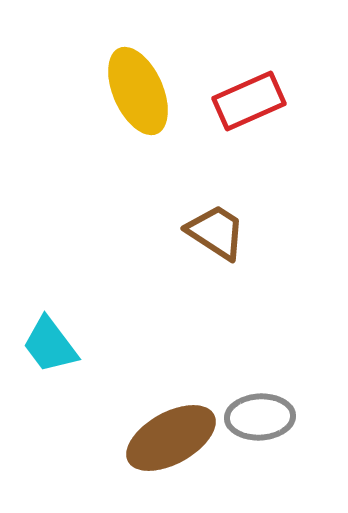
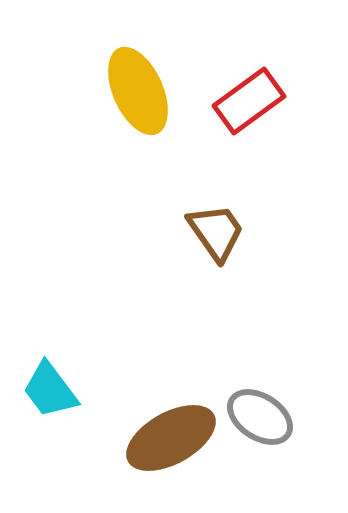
red rectangle: rotated 12 degrees counterclockwise
brown trapezoid: rotated 22 degrees clockwise
cyan trapezoid: moved 45 px down
gray ellipse: rotated 36 degrees clockwise
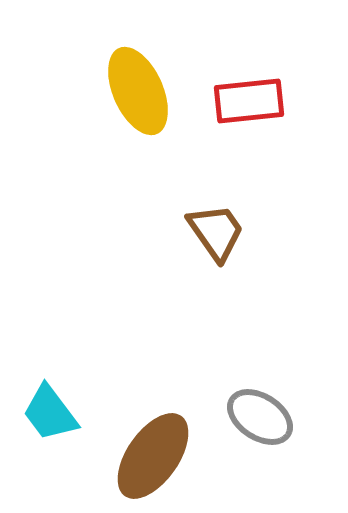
red rectangle: rotated 30 degrees clockwise
cyan trapezoid: moved 23 px down
brown ellipse: moved 18 px left, 18 px down; rotated 26 degrees counterclockwise
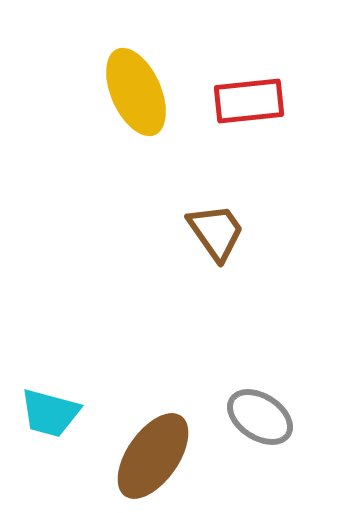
yellow ellipse: moved 2 px left, 1 px down
cyan trapezoid: rotated 38 degrees counterclockwise
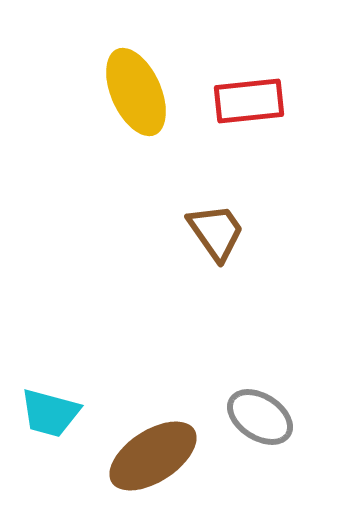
brown ellipse: rotated 22 degrees clockwise
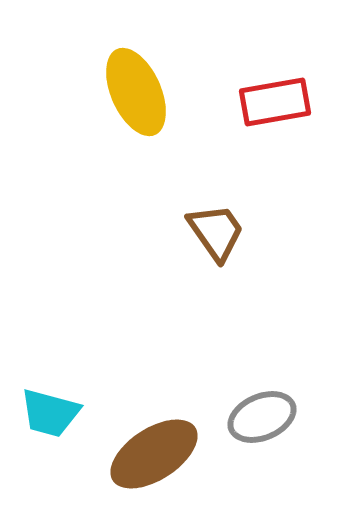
red rectangle: moved 26 px right, 1 px down; rotated 4 degrees counterclockwise
gray ellipse: moved 2 px right; rotated 56 degrees counterclockwise
brown ellipse: moved 1 px right, 2 px up
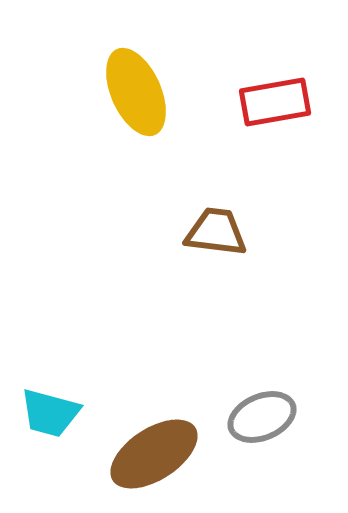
brown trapezoid: rotated 48 degrees counterclockwise
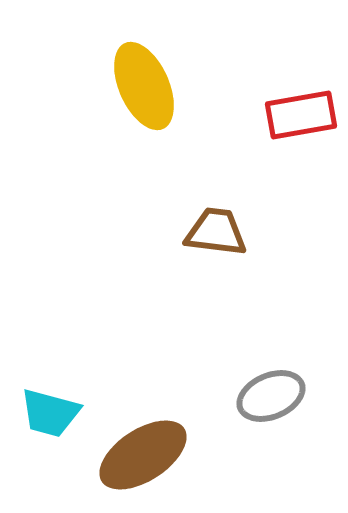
yellow ellipse: moved 8 px right, 6 px up
red rectangle: moved 26 px right, 13 px down
gray ellipse: moved 9 px right, 21 px up
brown ellipse: moved 11 px left, 1 px down
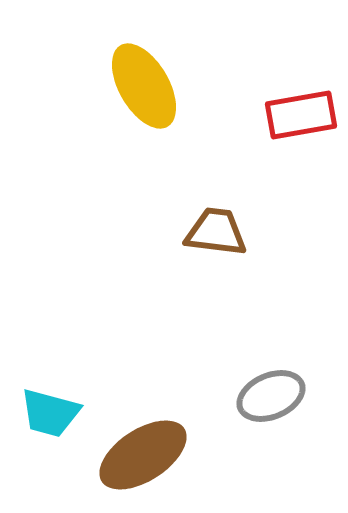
yellow ellipse: rotated 6 degrees counterclockwise
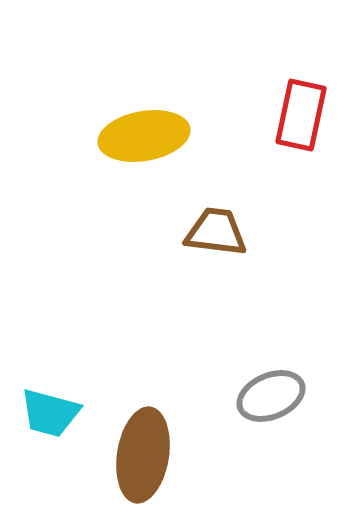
yellow ellipse: moved 50 px down; rotated 70 degrees counterclockwise
red rectangle: rotated 68 degrees counterclockwise
brown ellipse: rotated 48 degrees counterclockwise
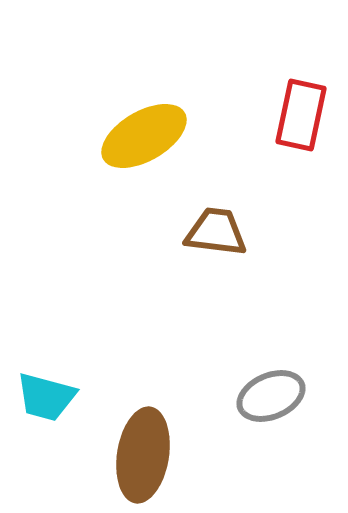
yellow ellipse: rotated 20 degrees counterclockwise
cyan trapezoid: moved 4 px left, 16 px up
